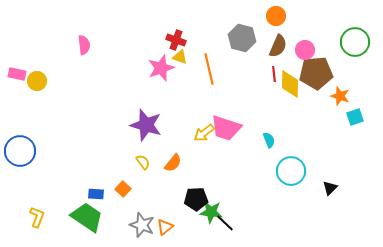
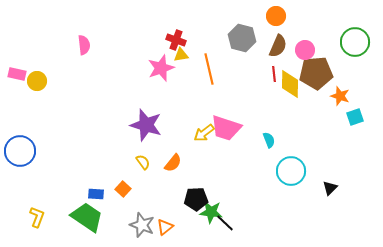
yellow triangle: moved 1 px right, 2 px up; rotated 28 degrees counterclockwise
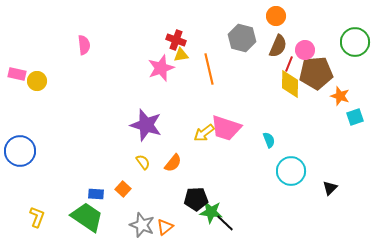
red line: moved 15 px right, 10 px up; rotated 28 degrees clockwise
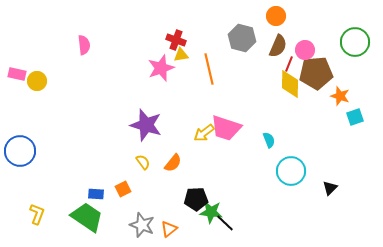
orange square: rotated 21 degrees clockwise
yellow L-shape: moved 3 px up
orange triangle: moved 4 px right, 2 px down
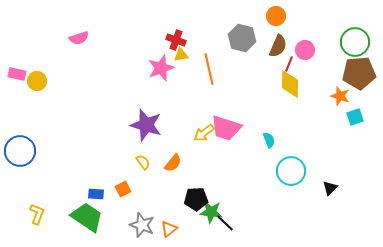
pink semicircle: moved 5 px left, 7 px up; rotated 78 degrees clockwise
brown pentagon: moved 43 px right
